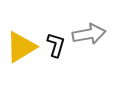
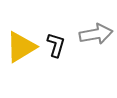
gray arrow: moved 7 px right
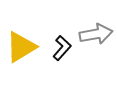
black L-shape: moved 6 px right, 3 px down; rotated 25 degrees clockwise
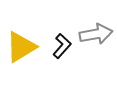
black L-shape: moved 2 px up
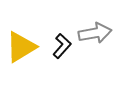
gray arrow: moved 1 px left, 1 px up
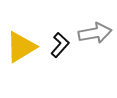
black L-shape: moved 2 px left, 1 px up
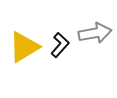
yellow triangle: moved 3 px right
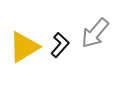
gray arrow: rotated 140 degrees clockwise
